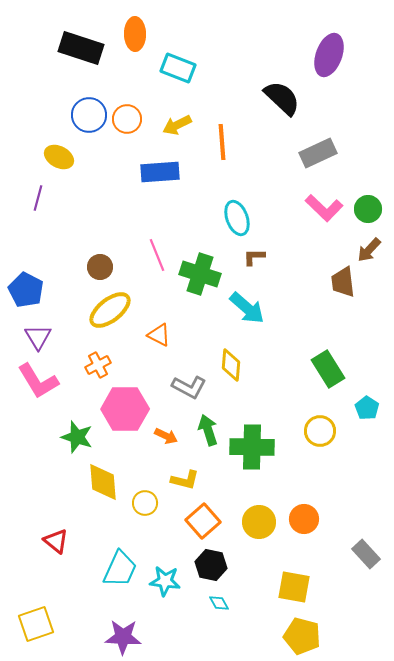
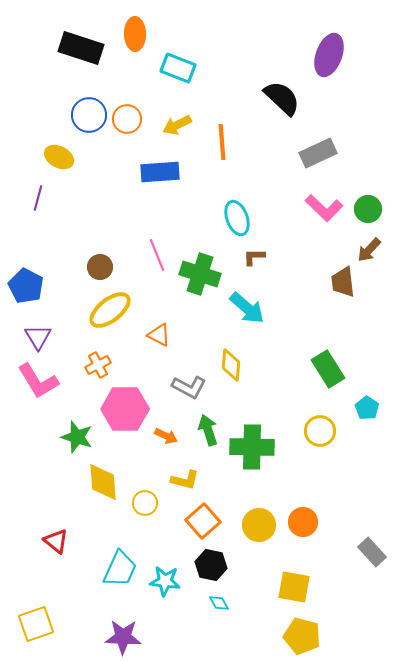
blue pentagon at (26, 290): moved 4 px up
orange circle at (304, 519): moved 1 px left, 3 px down
yellow circle at (259, 522): moved 3 px down
gray rectangle at (366, 554): moved 6 px right, 2 px up
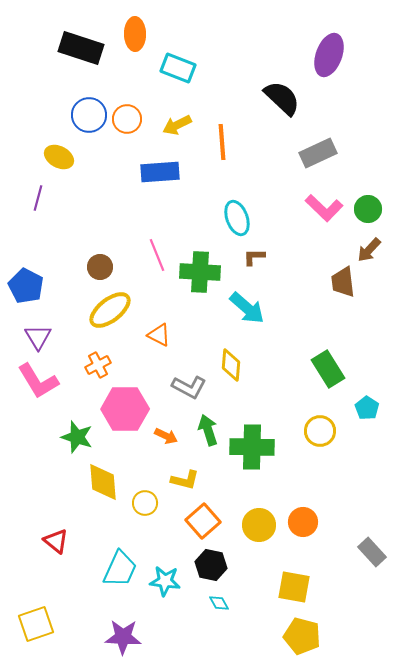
green cross at (200, 274): moved 2 px up; rotated 15 degrees counterclockwise
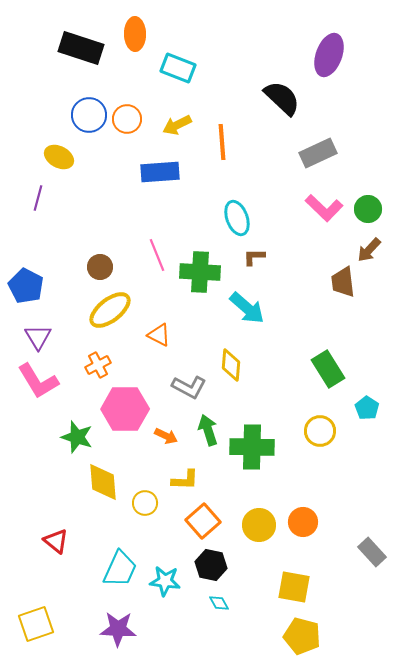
yellow L-shape at (185, 480): rotated 12 degrees counterclockwise
purple star at (123, 637): moved 5 px left, 8 px up
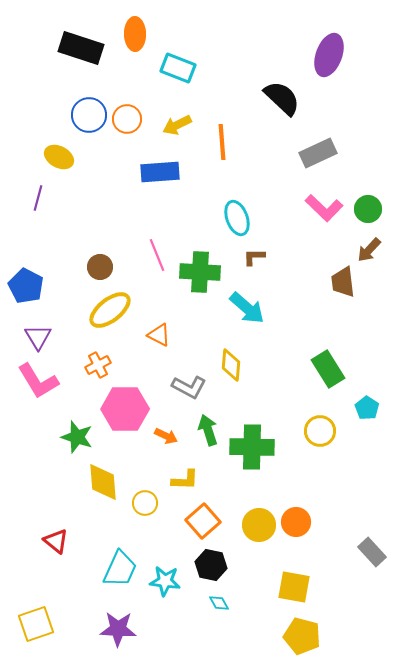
orange circle at (303, 522): moved 7 px left
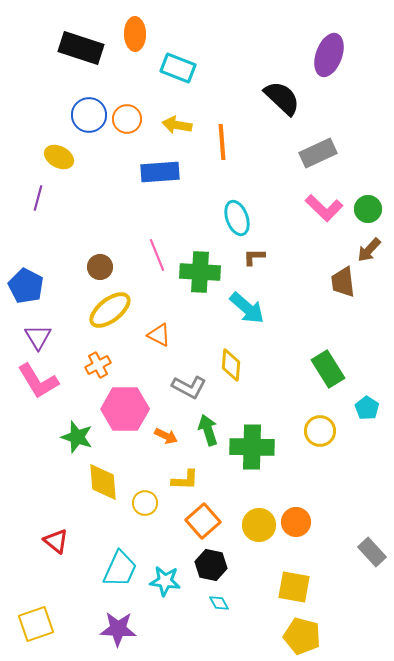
yellow arrow at (177, 125): rotated 36 degrees clockwise
